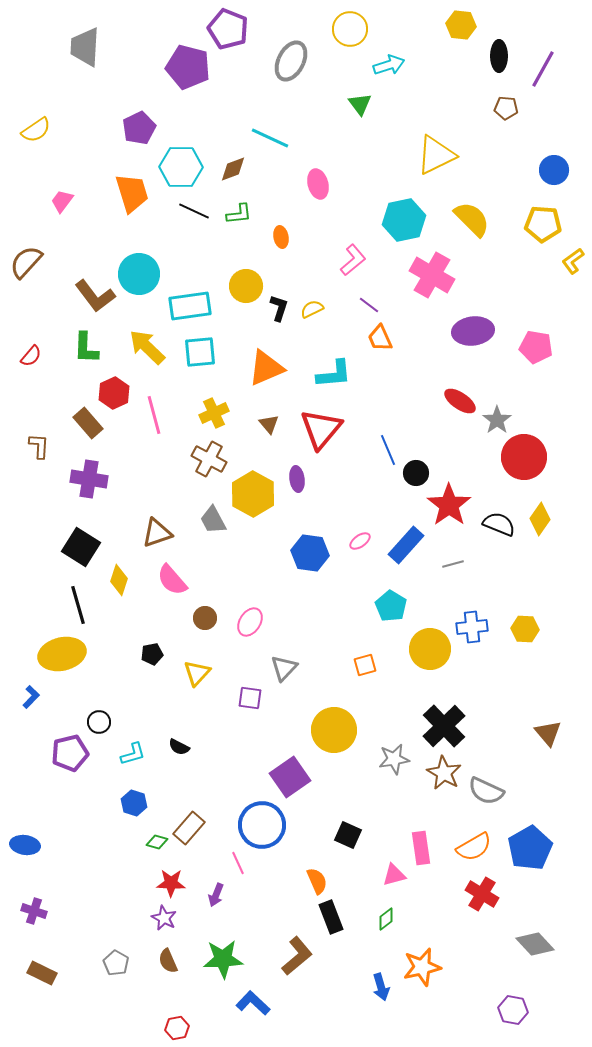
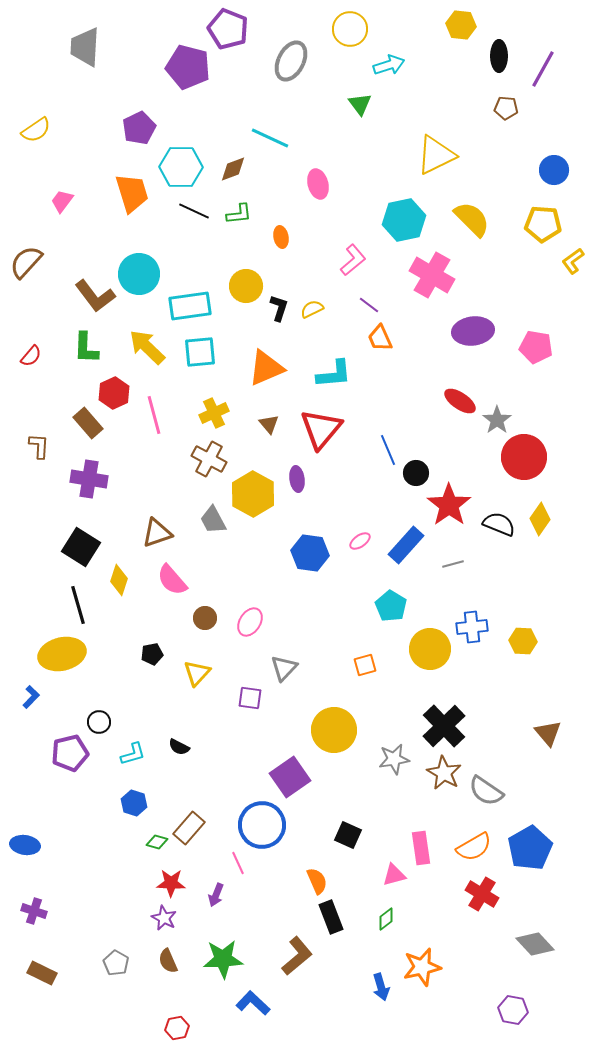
yellow hexagon at (525, 629): moved 2 px left, 12 px down
gray semicircle at (486, 791): rotated 9 degrees clockwise
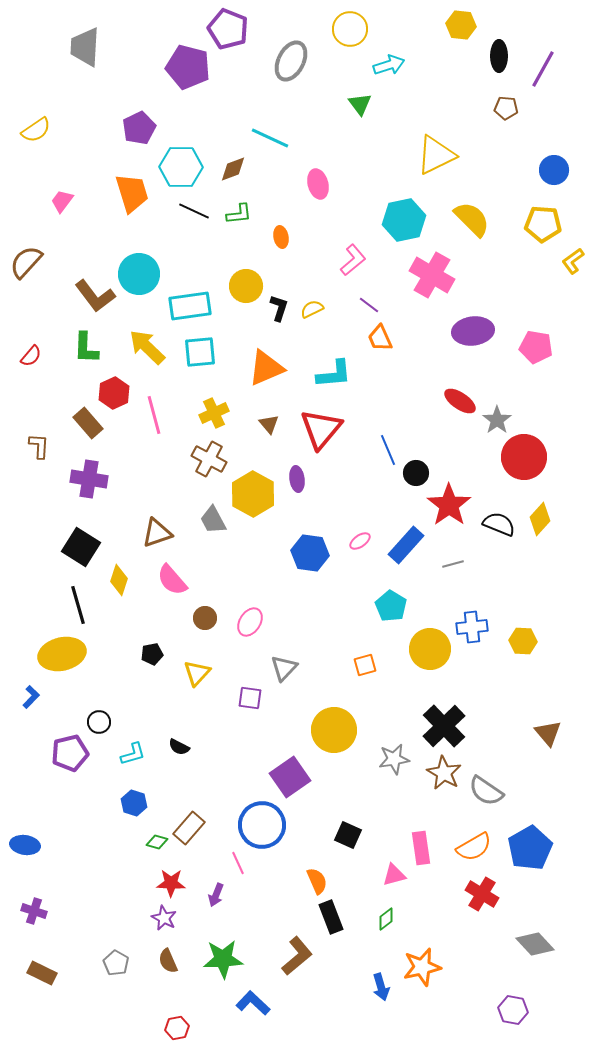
yellow diamond at (540, 519): rotated 8 degrees clockwise
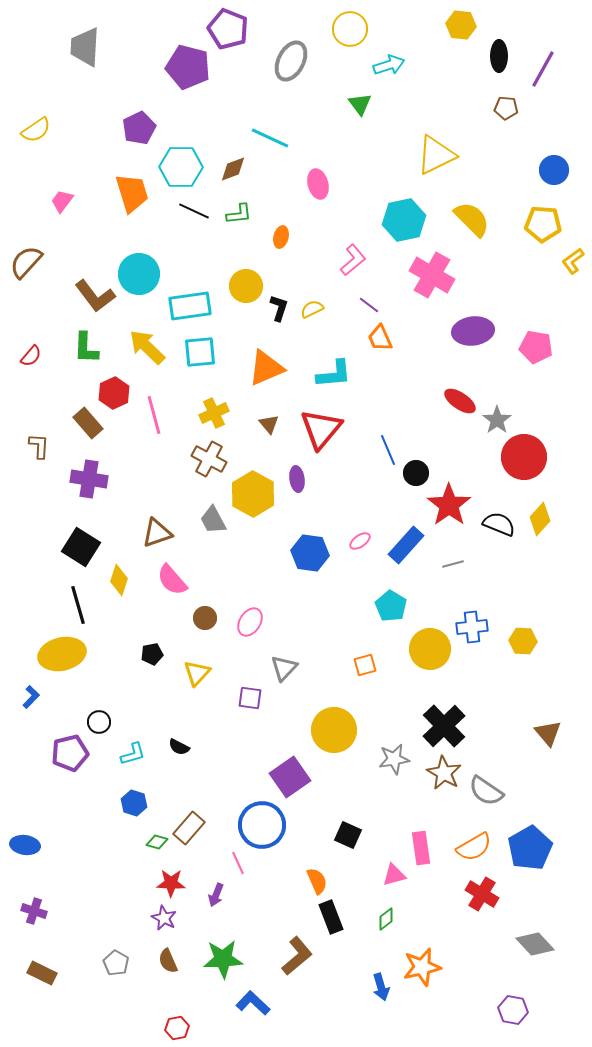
orange ellipse at (281, 237): rotated 25 degrees clockwise
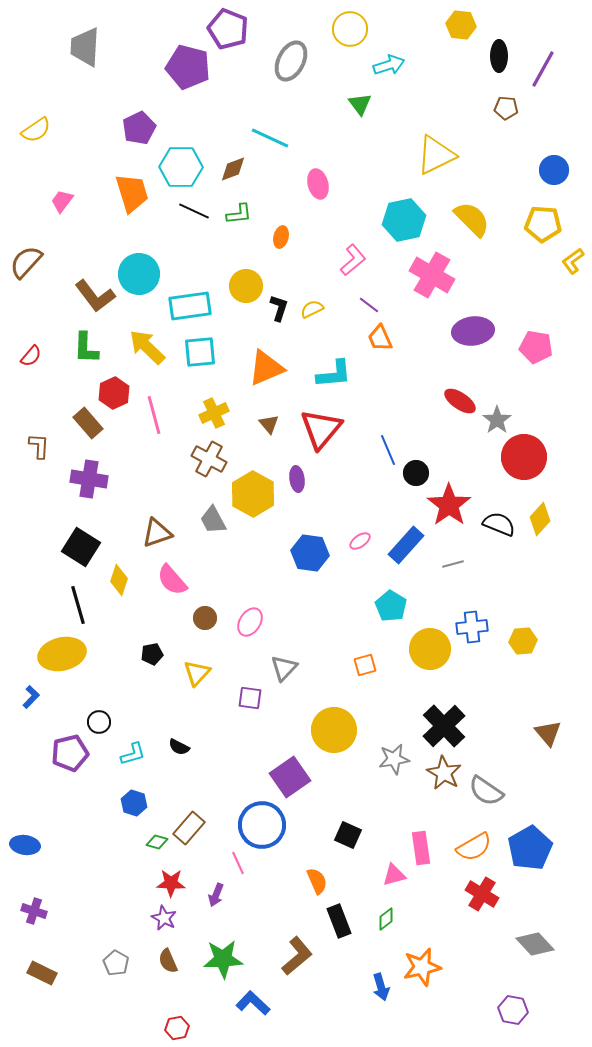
yellow hexagon at (523, 641): rotated 8 degrees counterclockwise
black rectangle at (331, 917): moved 8 px right, 4 px down
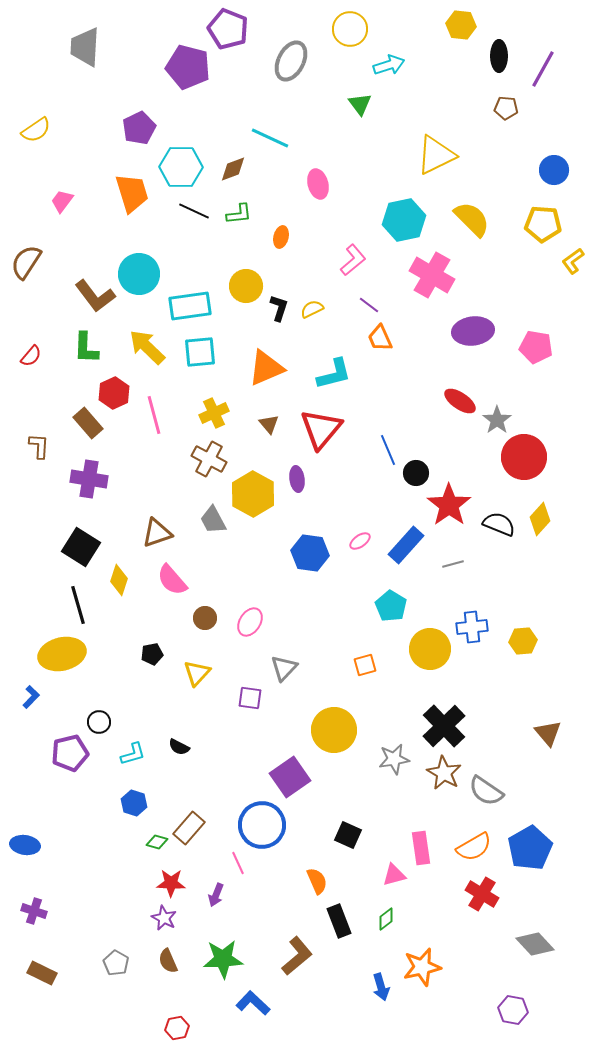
brown semicircle at (26, 262): rotated 9 degrees counterclockwise
cyan L-shape at (334, 374): rotated 9 degrees counterclockwise
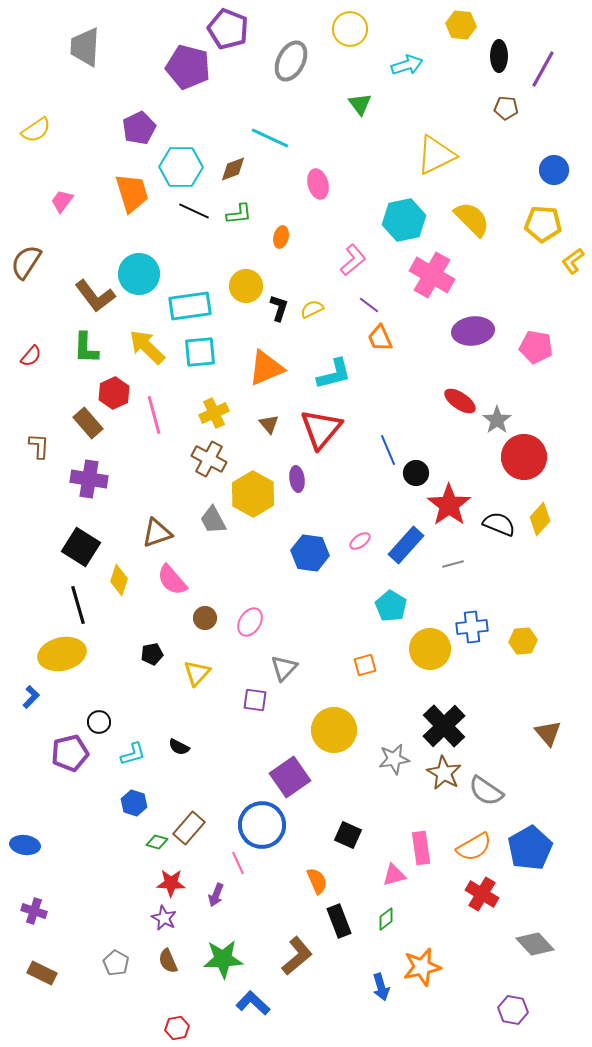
cyan arrow at (389, 65): moved 18 px right
purple square at (250, 698): moved 5 px right, 2 px down
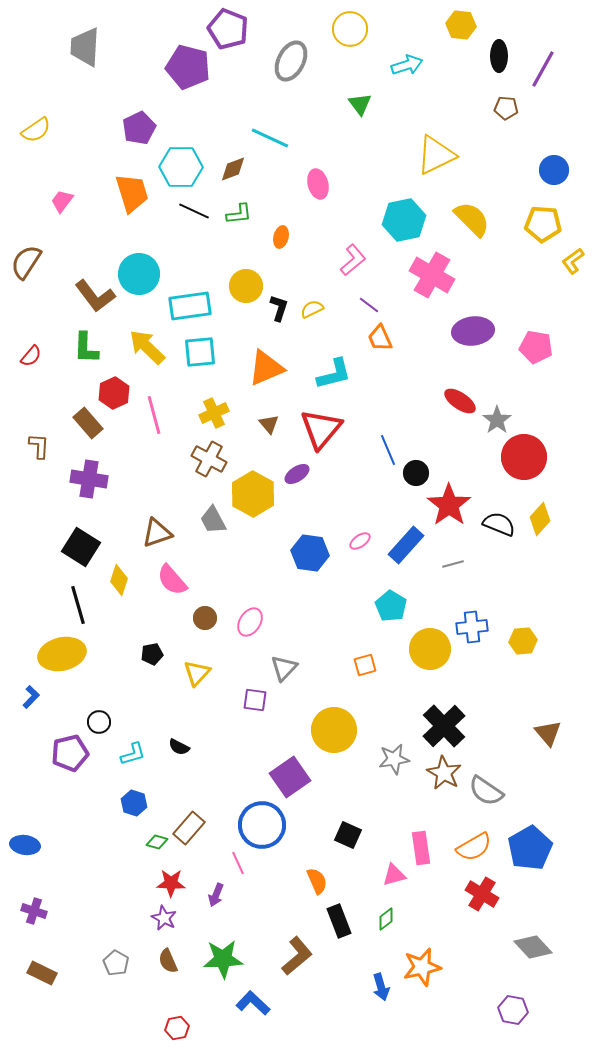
purple ellipse at (297, 479): moved 5 px up; rotated 65 degrees clockwise
gray diamond at (535, 944): moved 2 px left, 3 px down
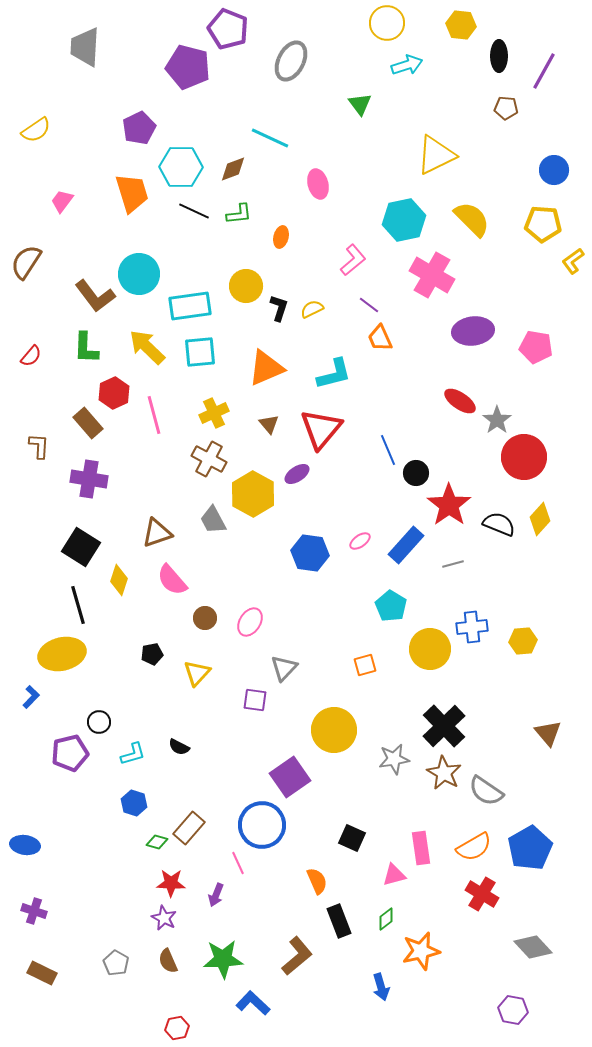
yellow circle at (350, 29): moved 37 px right, 6 px up
purple line at (543, 69): moved 1 px right, 2 px down
black square at (348, 835): moved 4 px right, 3 px down
orange star at (422, 967): moved 1 px left, 16 px up
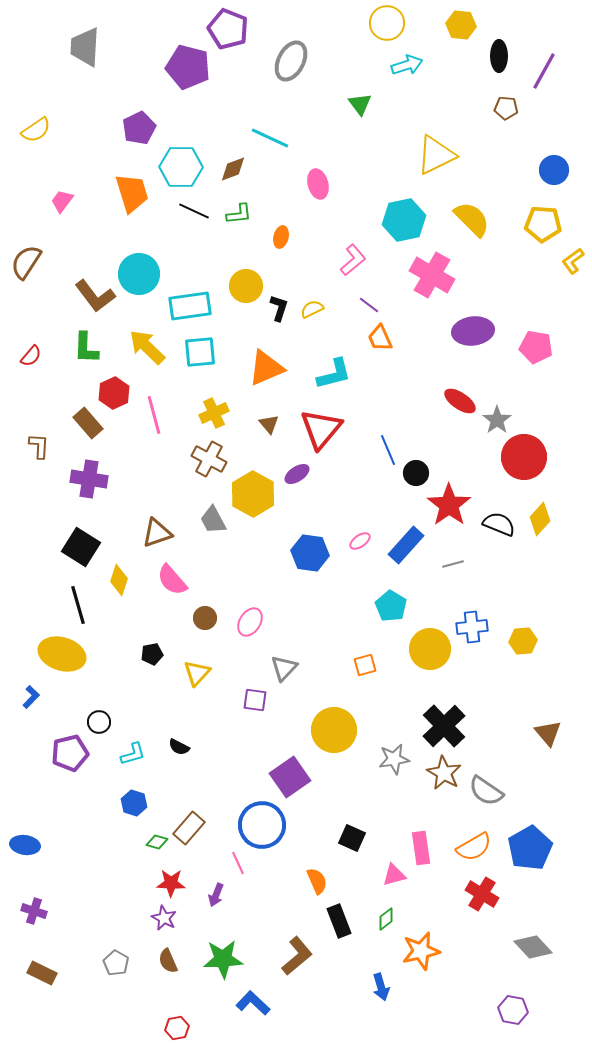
yellow ellipse at (62, 654): rotated 30 degrees clockwise
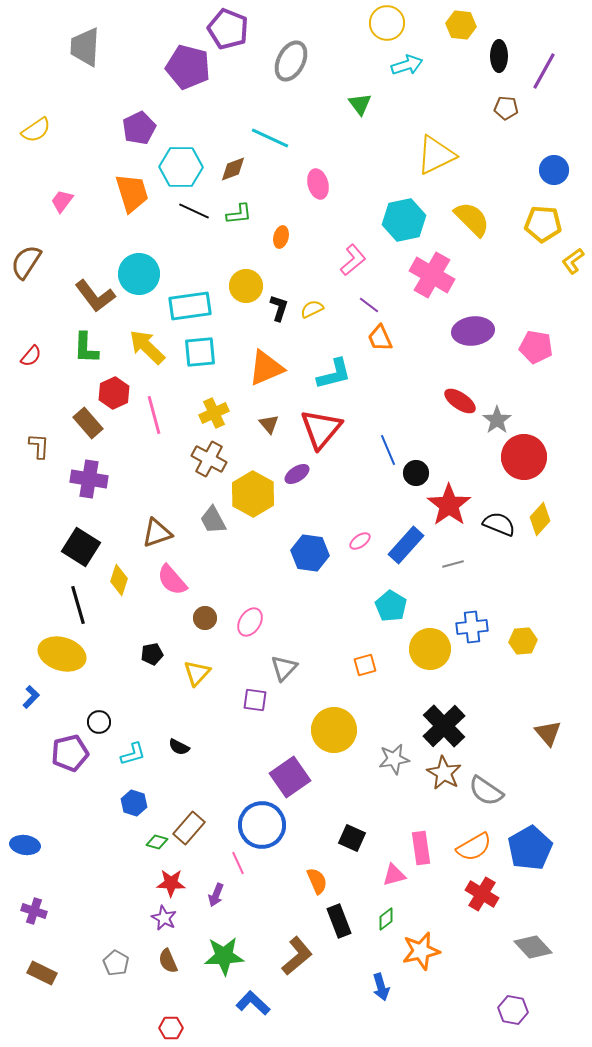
green star at (223, 959): moved 1 px right, 3 px up
red hexagon at (177, 1028): moved 6 px left; rotated 10 degrees clockwise
